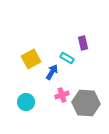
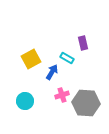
cyan circle: moved 1 px left, 1 px up
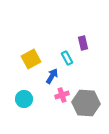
cyan rectangle: rotated 32 degrees clockwise
blue arrow: moved 4 px down
cyan circle: moved 1 px left, 2 px up
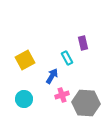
yellow square: moved 6 px left, 1 px down
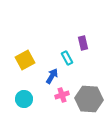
gray hexagon: moved 3 px right, 4 px up
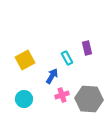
purple rectangle: moved 4 px right, 5 px down
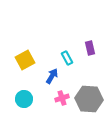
purple rectangle: moved 3 px right
pink cross: moved 3 px down
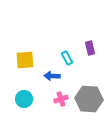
yellow square: rotated 24 degrees clockwise
blue arrow: rotated 119 degrees counterclockwise
pink cross: moved 1 px left, 1 px down
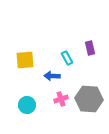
cyan circle: moved 3 px right, 6 px down
